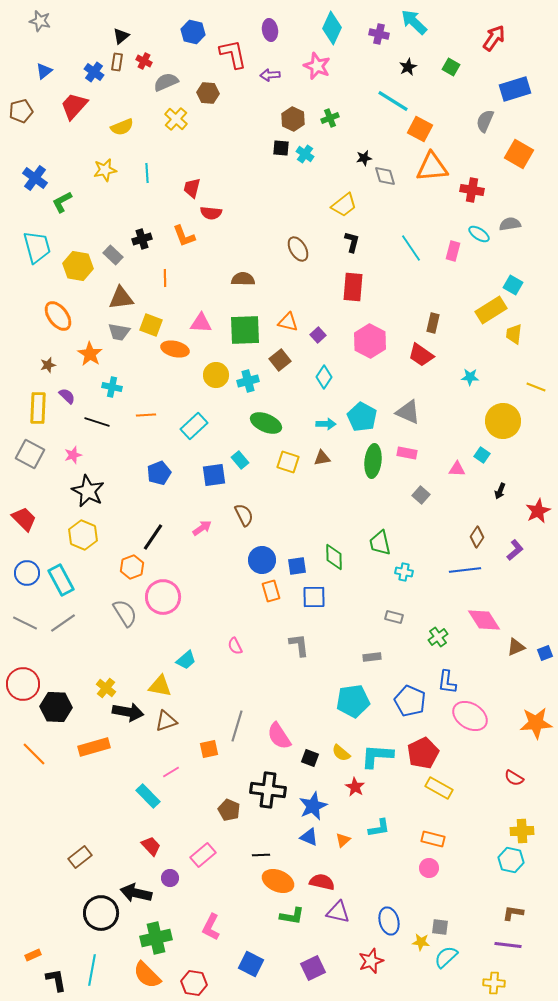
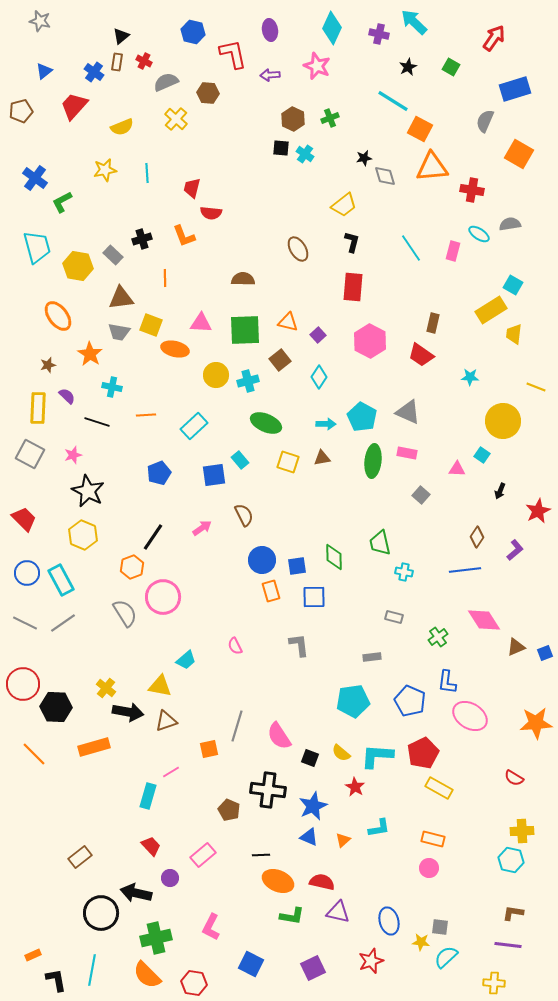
cyan diamond at (324, 377): moved 5 px left
cyan rectangle at (148, 796): rotated 60 degrees clockwise
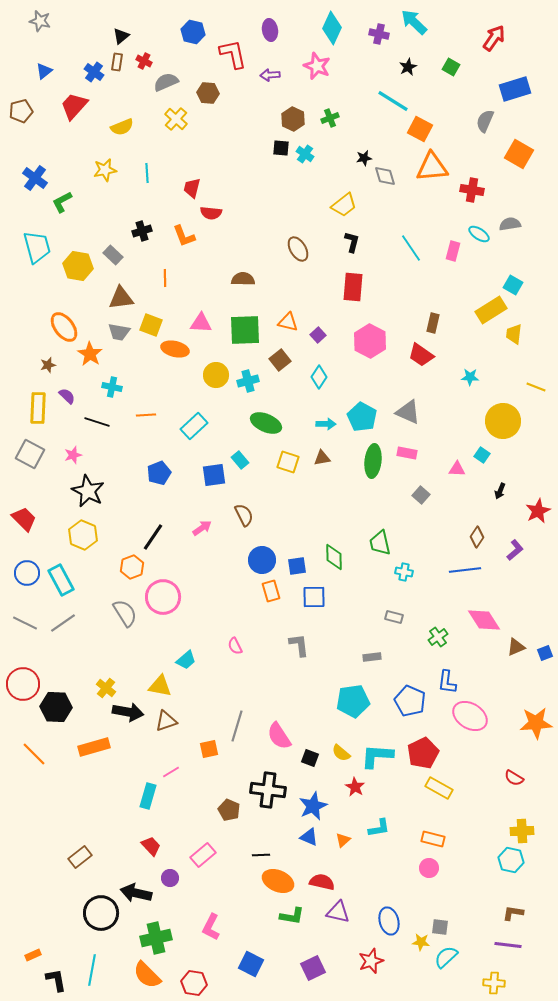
black cross at (142, 239): moved 8 px up
orange ellipse at (58, 316): moved 6 px right, 11 px down
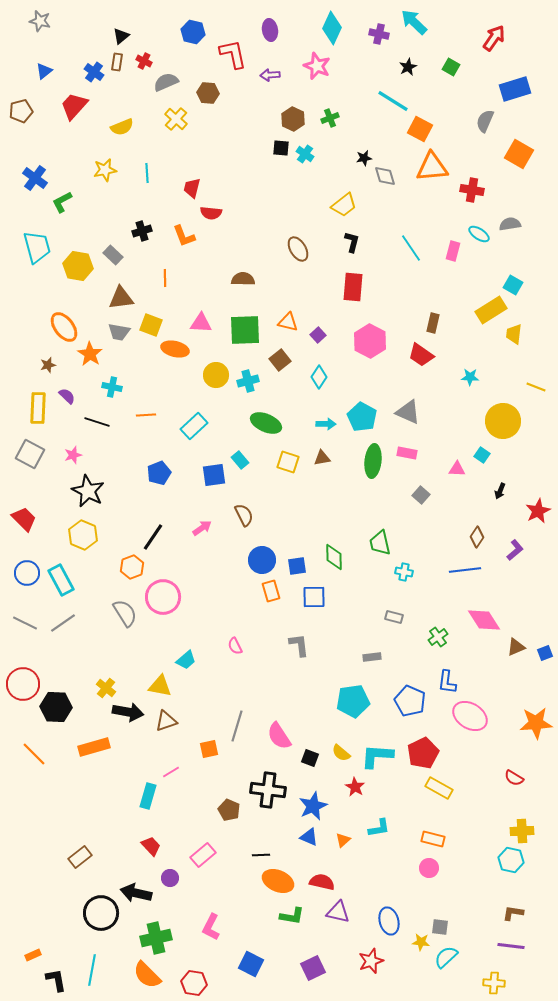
purple line at (508, 945): moved 3 px right, 1 px down
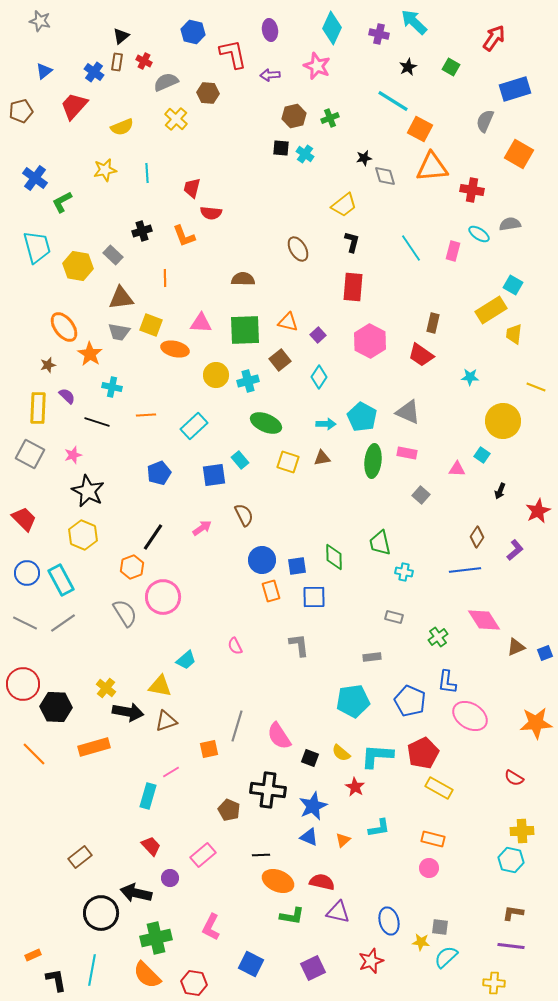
brown hexagon at (293, 119): moved 1 px right, 3 px up; rotated 20 degrees clockwise
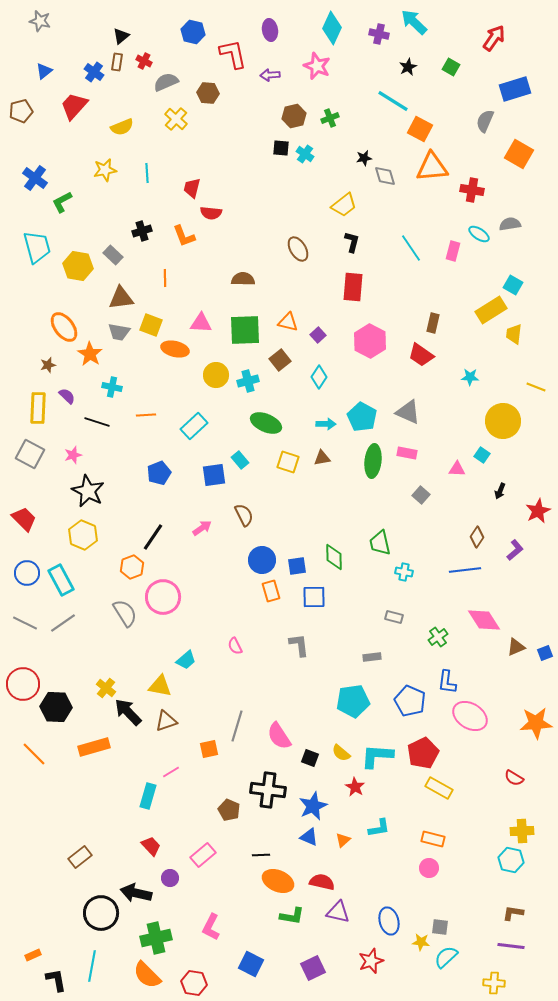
black arrow at (128, 712): rotated 144 degrees counterclockwise
cyan line at (92, 970): moved 4 px up
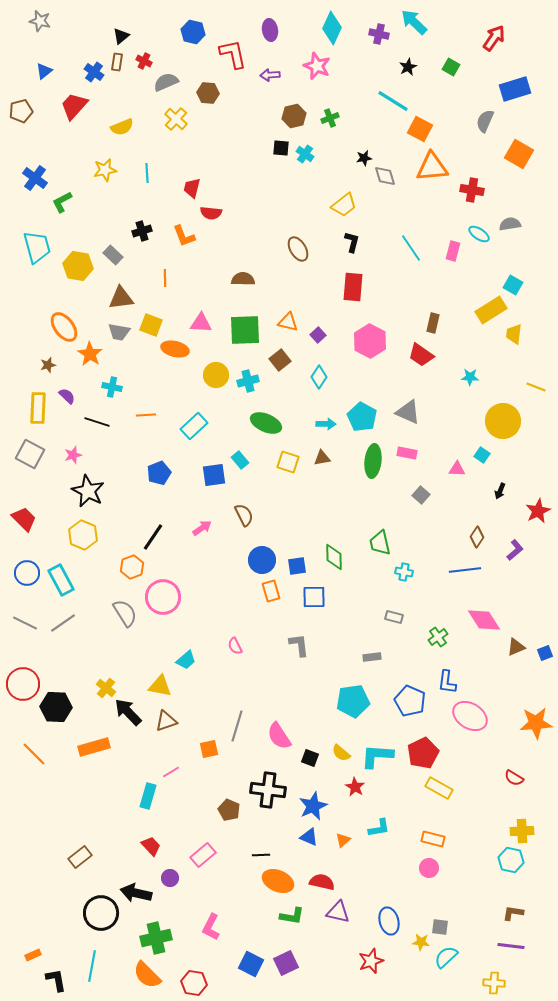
purple square at (313, 968): moved 27 px left, 5 px up
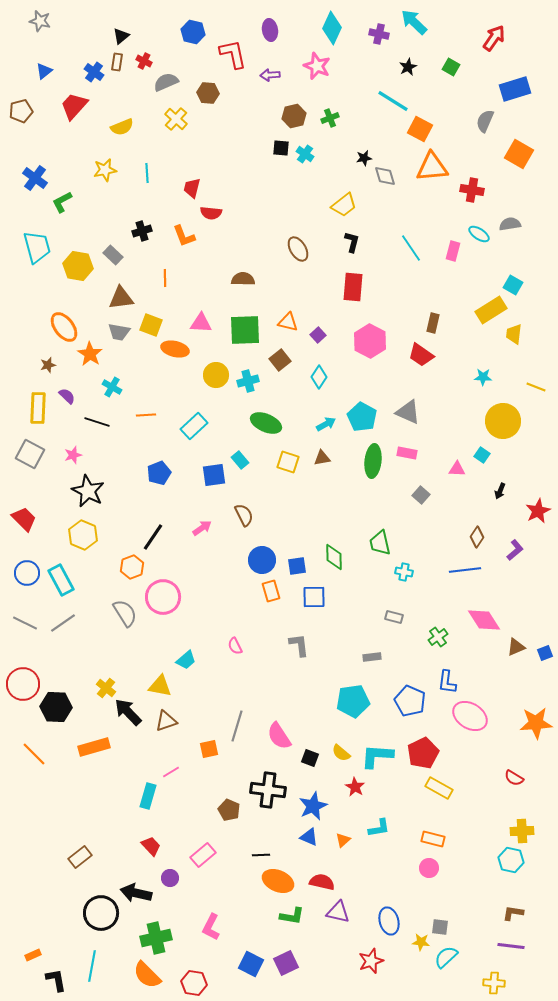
cyan star at (470, 377): moved 13 px right
cyan cross at (112, 387): rotated 18 degrees clockwise
cyan arrow at (326, 424): rotated 30 degrees counterclockwise
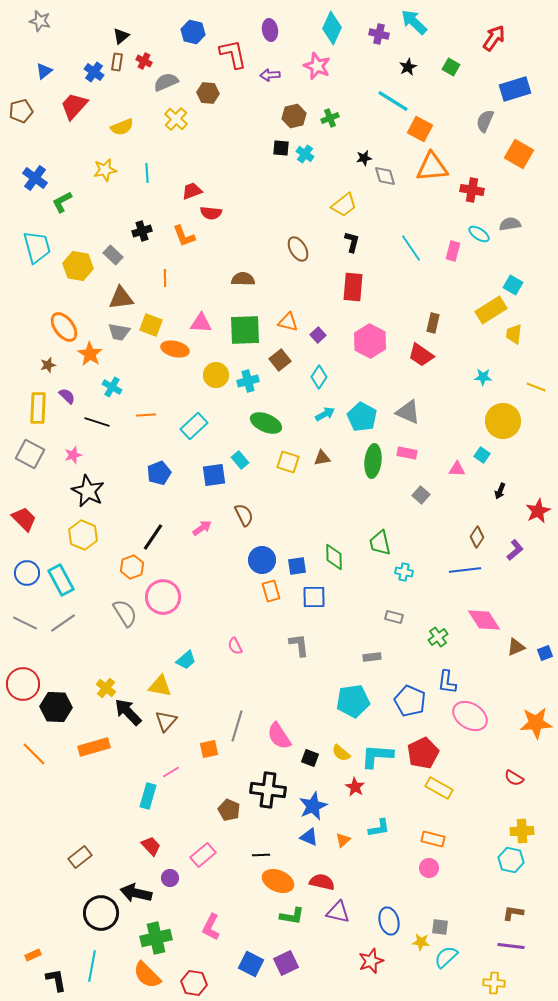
red trapezoid at (192, 188): moved 3 px down; rotated 55 degrees clockwise
cyan arrow at (326, 424): moved 1 px left, 10 px up
brown triangle at (166, 721): rotated 30 degrees counterclockwise
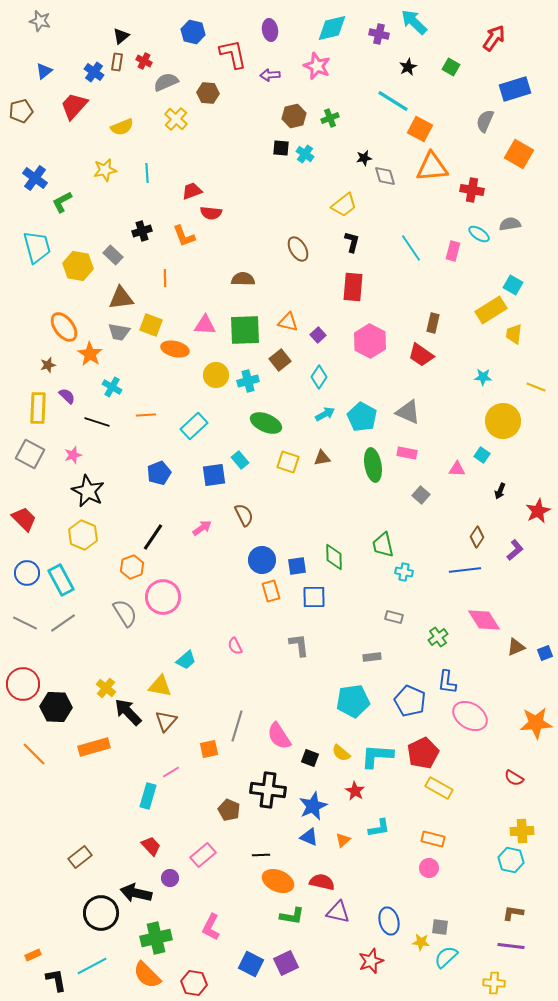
cyan diamond at (332, 28): rotated 52 degrees clockwise
pink triangle at (201, 323): moved 4 px right, 2 px down
green ellipse at (373, 461): moved 4 px down; rotated 16 degrees counterclockwise
green trapezoid at (380, 543): moved 3 px right, 2 px down
red star at (355, 787): moved 4 px down
cyan line at (92, 966): rotated 52 degrees clockwise
